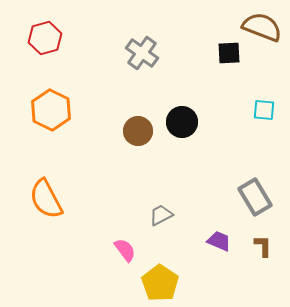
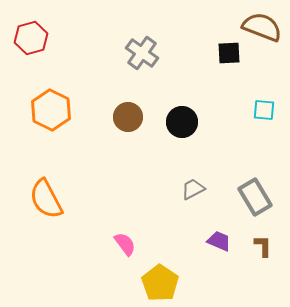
red hexagon: moved 14 px left
brown circle: moved 10 px left, 14 px up
gray trapezoid: moved 32 px right, 26 px up
pink semicircle: moved 6 px up
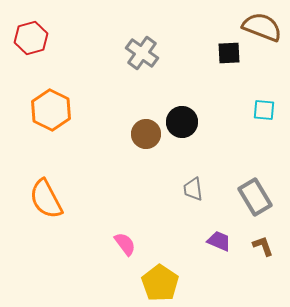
brown circle: moved 18 px right, 17 px down
gray trapezoid: rotated 70 degrees counterclockwise
brown L-shape: rotated 20 degrees counterclockwise
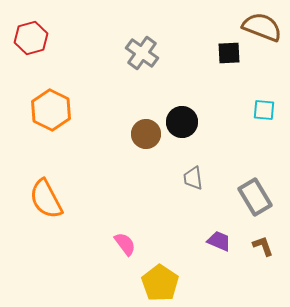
gray trapezoid: moved 11 px up
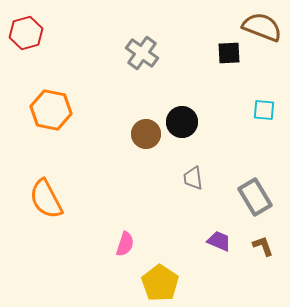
red hexagon: moved 5 px left, 5 px up
orange hexagon: rotated 15 degrees counterclockwise
pink semicircle: rotated 55 degrees clockwise
